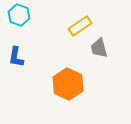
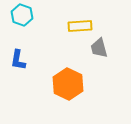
cyan hexagon: moved 3 px right
yellow rectangle: rotated 30 degrees clockwise
blue L-shape: moved 2 px right, 3 px down
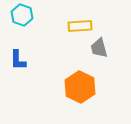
blue L-shape: rotated 10 degrees counterclockwise
orange hexagon: moved 12 px right, 3 px down
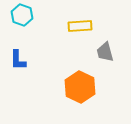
gray trapezoid: moved 6 px right, 4 px down
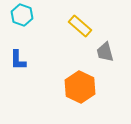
yellow rectangle: rotated 45 degrees clockwise
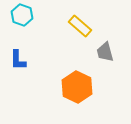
orange hexagon: moved 3 px left
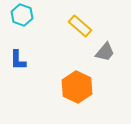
gray trapezoid: rotated 125 degrees counterclockwise
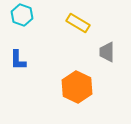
yellow rectangle: moved 2 px left, 3 px up; rotated 10 degrees counterclockwise
gray trapezoid: moved 2 px right; rotated 140 degrees clockwise
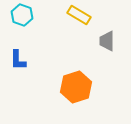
yellow rectangle: moved 1 px right, 8 px up
gray trapezoid: moved 11 px up
orange hexagon: moved 1 px left; rotated 16 degrees clockwise
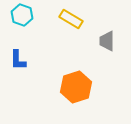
yellow rectangle: moved 8 px left, 4 px down
